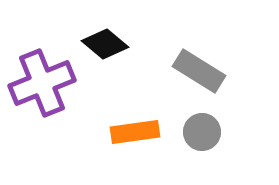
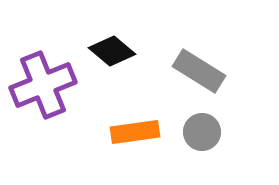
black diamond: moved 7 px right, 7 px down
purple cross: moved 1 px right, 2 px down
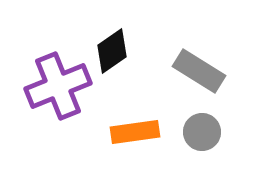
black diamond: rotated 75 degrees counterclockwise
purple cross: moved 15 px right, 1 px down
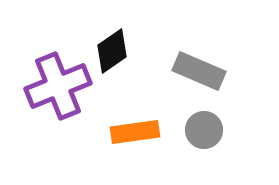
gray rectangle: rotated 9 degrees counterclockwise
gray circle: moved 2 px right, 2 px up
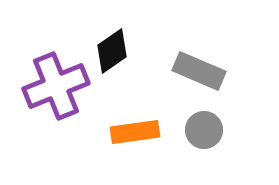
purple cross: moved 2 px left
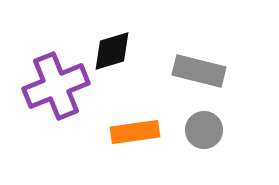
black diamond: rotated 18 degrees clockwise
gray rectangle: rotated 9 degrees counterclockwise
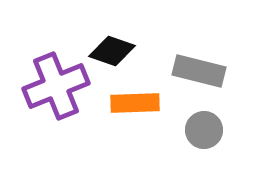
black diamond: rotated 36 degrees clockwise
orange rectangle: moved 29 px up; rotated 6 degrees clockwise
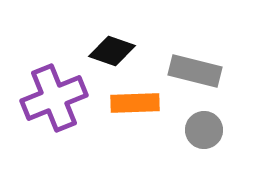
gray rectangle: moved 4 px left
purple cross: moved 2 px left, 12 px down
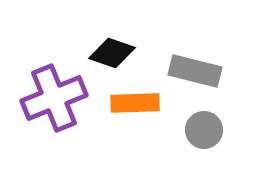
black diamond: moved 2 px down
